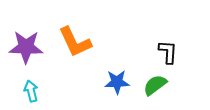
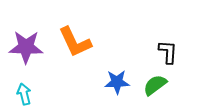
cyan arrow: moved 7 px left, 3 px down
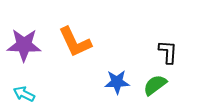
purple star: moved 2 px left, 2 px up
cyan arrow: rotated 50 degrees counterclockwise
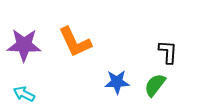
green semicircle: rotated 15 degrees counterclockwise
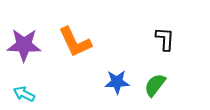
black L-shape: moved 3 px left, 13 px up
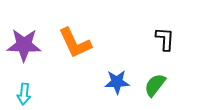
orange L-shape: moved 1 px down
cyan arrow: rotated 110 degrees counterclockwise
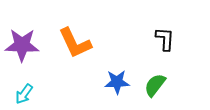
purple star: moved 2 px left
cyan arrow: rotated 30 degrees clockwise
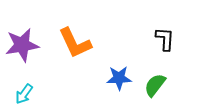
purple star: rotated 12 degrees counterclockwise
blue star: moved 2 px right, 4 px up
